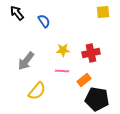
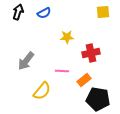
black arrow: moved 1 px right, 1 px up; rotated 56 degrees clockwise
blue semicircle: moved 8 px up; rotated 96 degrees clockwise
yellow star: moved 4 px right, 13 px up
yellow semicircle: moved 5 px right
black pentagon: moved 1 px right
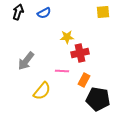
red cross: moved 11 px left
orange rectangle: rotated 24 degrees counterclockwise
